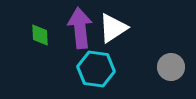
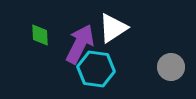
purple arrow: moved 16 px down; rotated 33 degrees clockwise
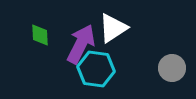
purple arrow: moved 1 px right
gray circle: moved 1 px right, 1 px down
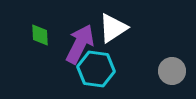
purple arrow: moved 1 px left
gray circle: moved 3 px down
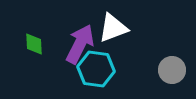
white triangle: rotated 12 degrees clockwise
green diamond: moved 6 px left, 9 px down
gray circle: moved 1 px up
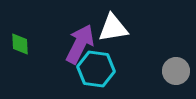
white triangle: rotated 12 degrees clockwise
green diamond: moved 14 px left
gray circle: moved 4 px right, 1 px down
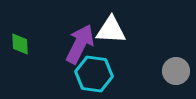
white triangle: moved 2 px left, 2 px down; rotated 12 degrees clockwise
cyan hexagon: moved 2 px left, 5 px down
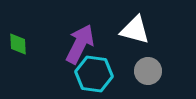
white triangle: moved 24 px right; rotated 12 degrees clockwise
green diamond: moved 2 px left
gray circle: moved 28 px left
